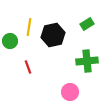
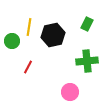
green rectangle: rotated 32 degrees counterclockwise
green circle: moved 2 px right
red line: rotated 48 degrees clockwise
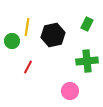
yellow line: moved 2 px left
pink circle: moved 1 px up
